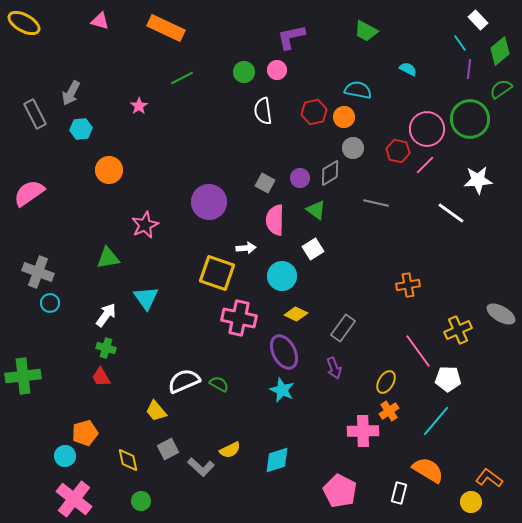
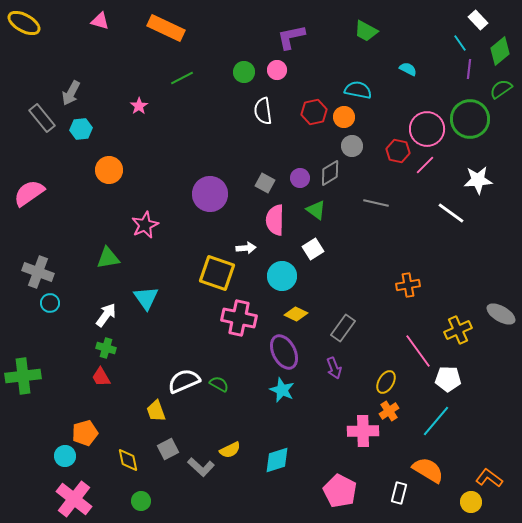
gray rectangle at (35, 114): moved 7 px right, 4 px down; rotated 12 degrees counterclockwise
gray circle at (353, 148): moved 1 px left, 2 px up
purple circle at (209, 202): moved 1 px right, 8 px up
yellow trapezoid at (156, 411): rotated 20 degrees clockwise
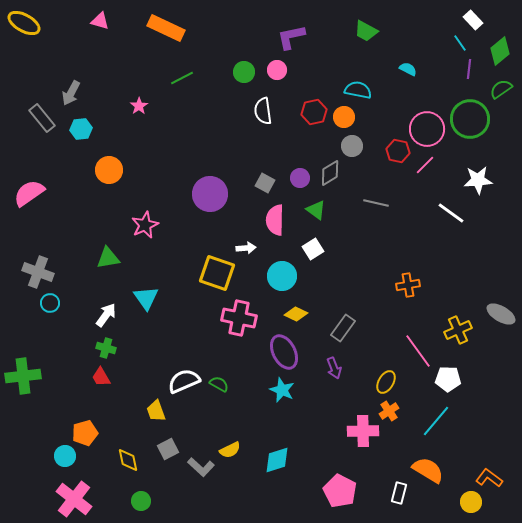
white rectangle at (478, 20): moved 5 px left
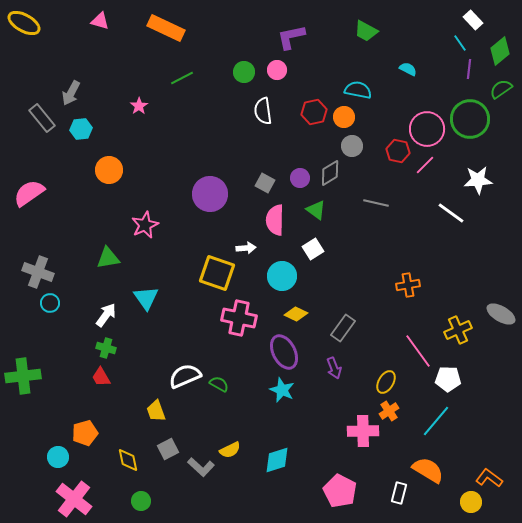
white semicircle at (184, 381): moved 1 px right, 5 px up
cyan circle at (65, 456): moved 7 px left, 1 px down
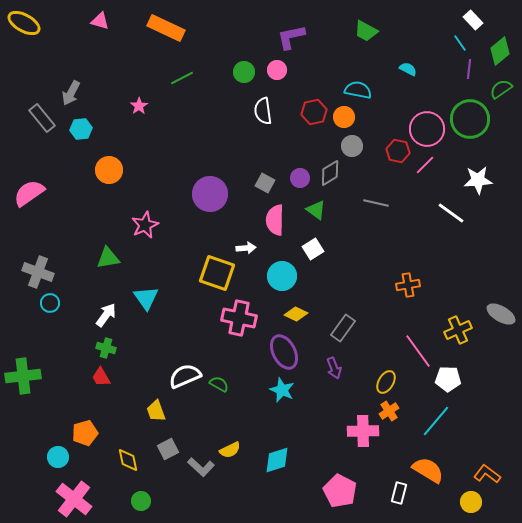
orange L-shape at (489, 478): moved 2 px left, 4 px up
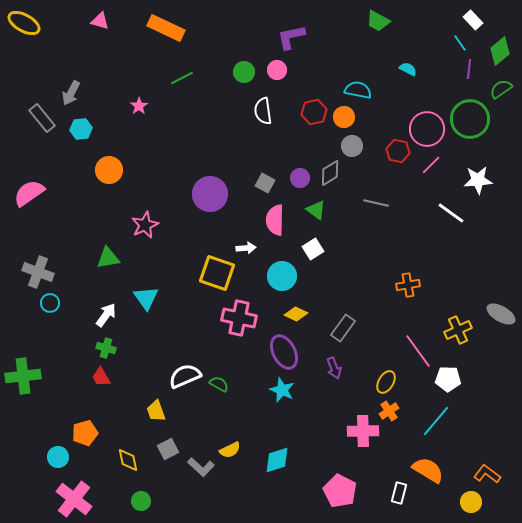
green trapezoid at (366, 31): moved 12 px right, 10 px up
pink line at (425, 165): moved 6 px right
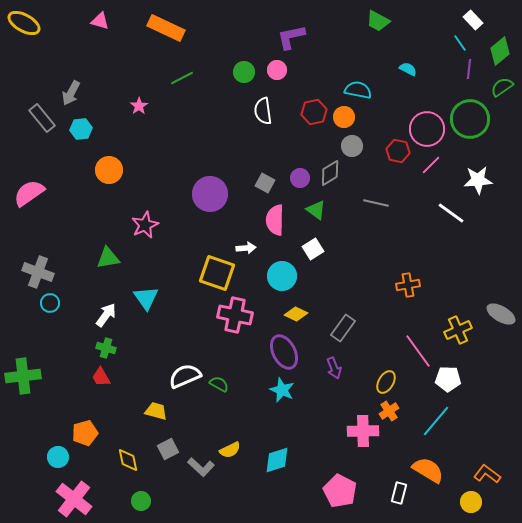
green semicircle at (501, 89): moved 1 px right, 2 px up
pink cross at (239, 318): moved 4 px left, 3 px up
yellow trapezoid at (156, 411): rotated 125 degrees clockwise
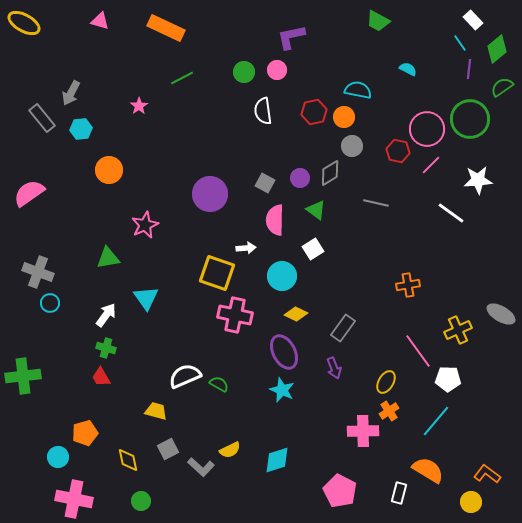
green diamond at (500, 51): moved 3 px left, 2 px up
pink cross at (74, 499): rotated 27 degrees counterclockwise
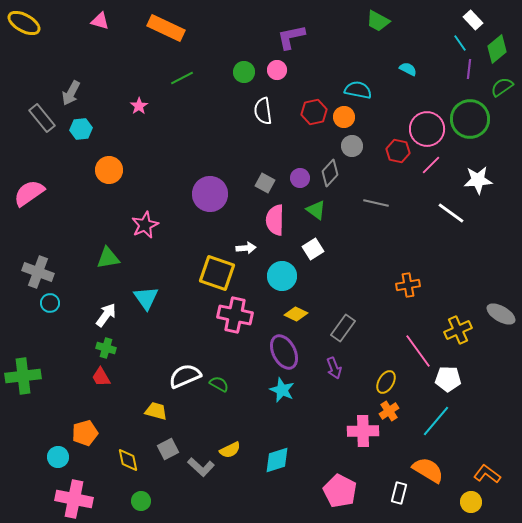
gray diamond at (330, 173): rotated 16 degrees counterclockwise
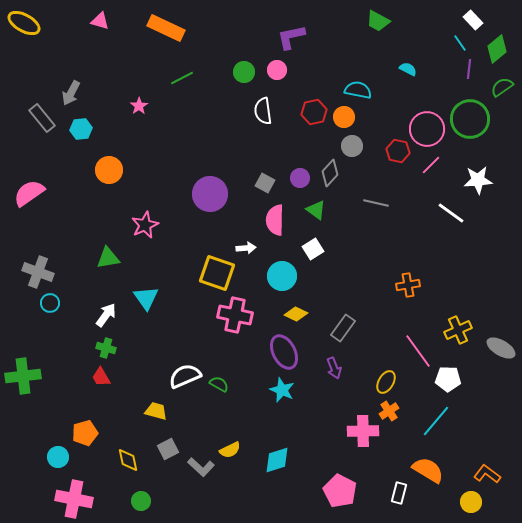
gray ellipse at (501, 314): moved 34 px down
